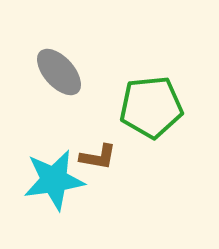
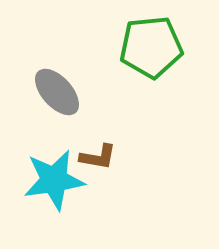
gray ellipse: moved 2 px left, 20 px down
green pentagon: moved 60 px up
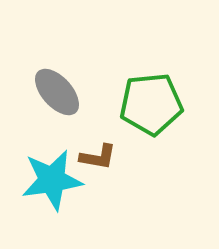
green pentagon: moved 57 px down
cyan star: moved 2 px left
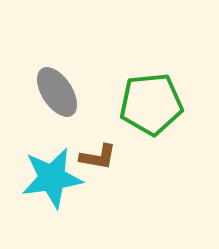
gray ellipse: rotated 9 degrees clockwise
cyan star: moved 2 px up
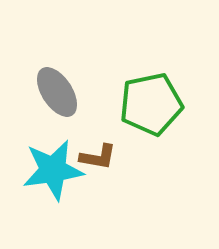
green pentagon: rotated 6 degrees counterclockwise
cyan star: moved 1 px right, 8 px up
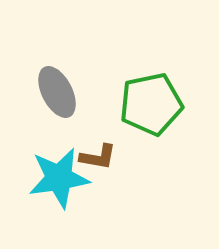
gray ellipse: rotated 6 degrees clockwise
cyan star: moved 6 px right, 8 px down
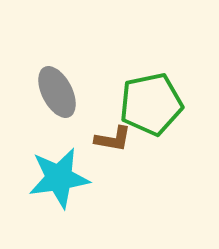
brown L-shape: moved 15 px right, 18 px up
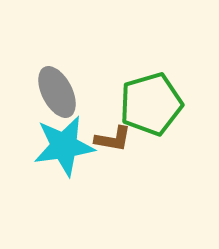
green pentagon: rotated 4 degrees counterclockwise
cyan star: moved 5 px right, 32 px up
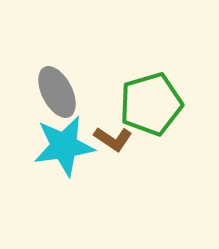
brown L-shape: rotated 24 degrees clockwise
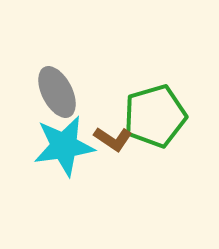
green pentagon: moved 4 px right, 12 px down
